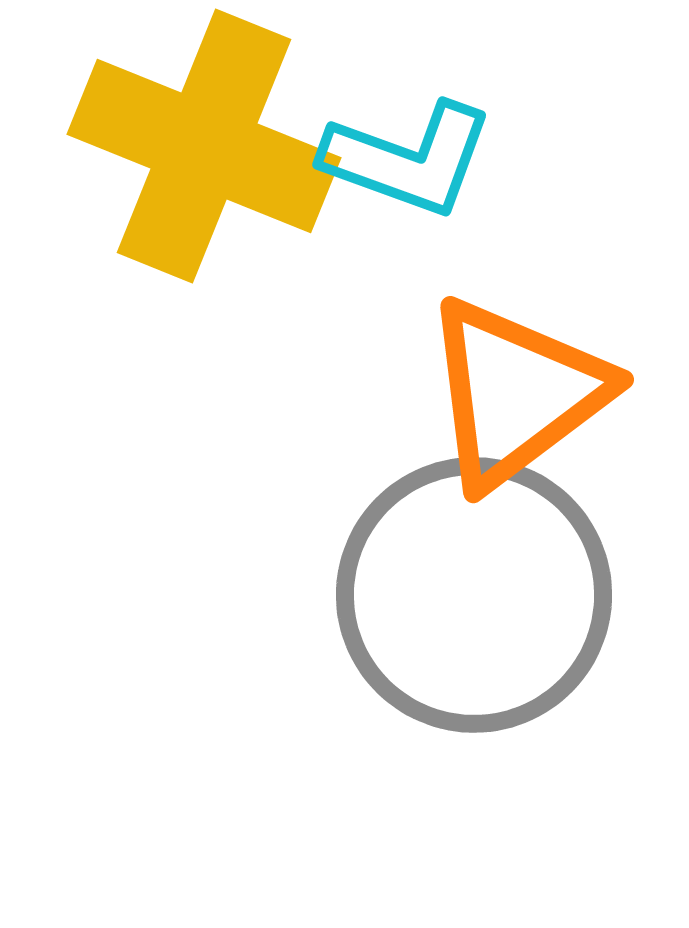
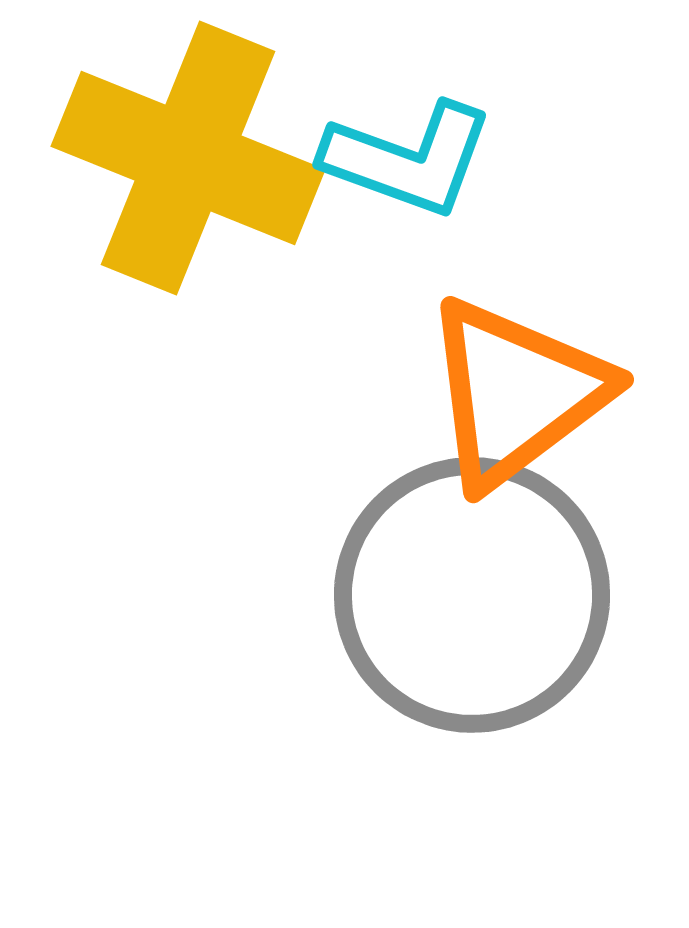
yellow cross: moved 16 px left, 12 px down
gray circle: moved 2 px left
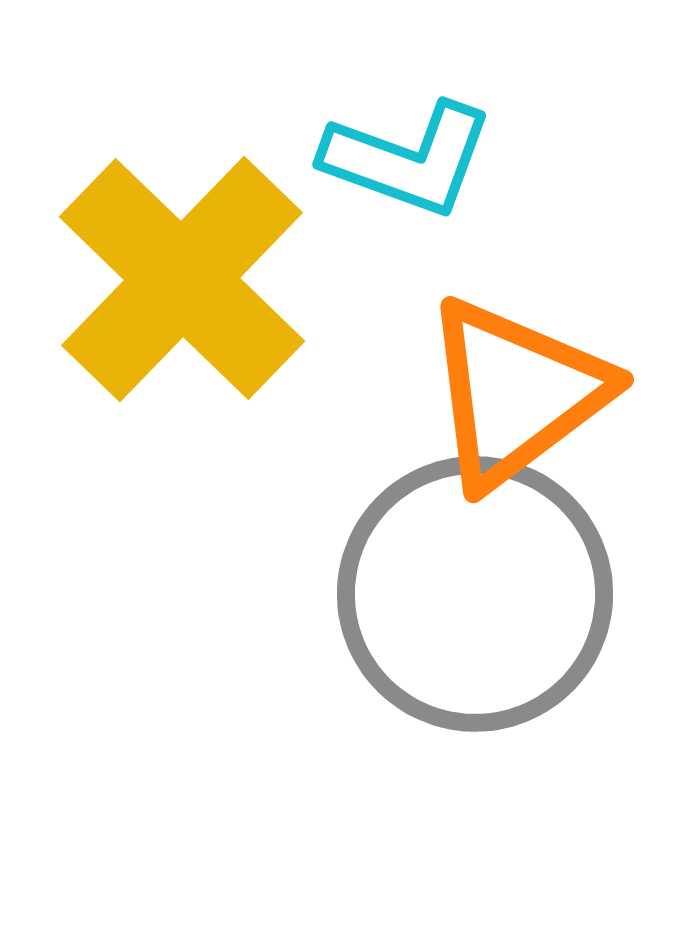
yellow cross: moved 6 px left, 121 px down; rotated 22 degrees clockwise
gray circle: moved 3 px right, 1 px up
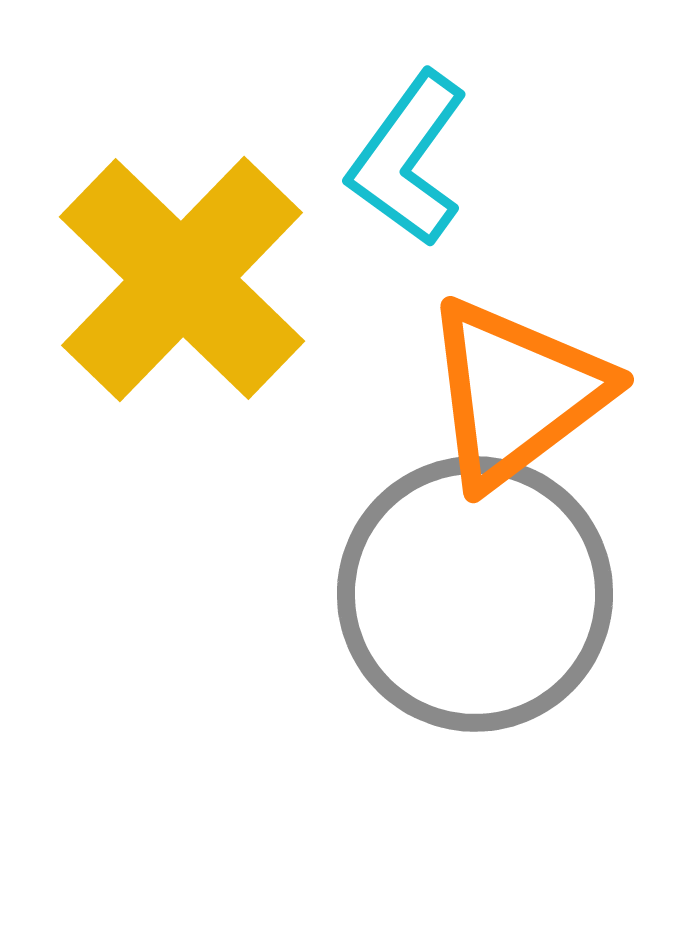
cyan L-shape: rotated 106 degrees clockwise
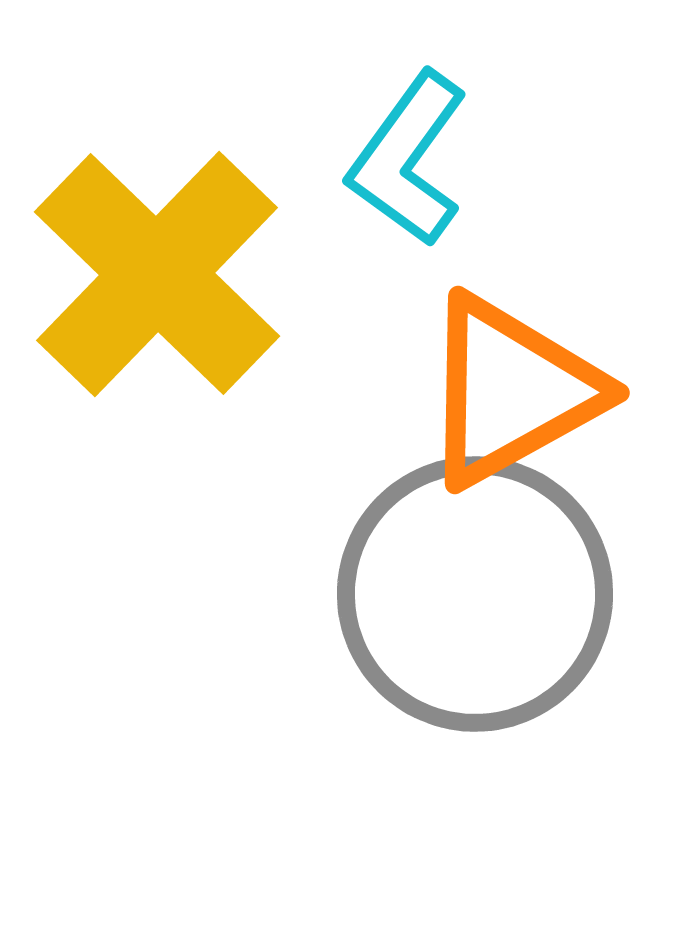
yellow cross: moved 25 px left, 5 px up
orange triangle: moved 5 px left, 2 px up; rotated 8 degrees clockwise
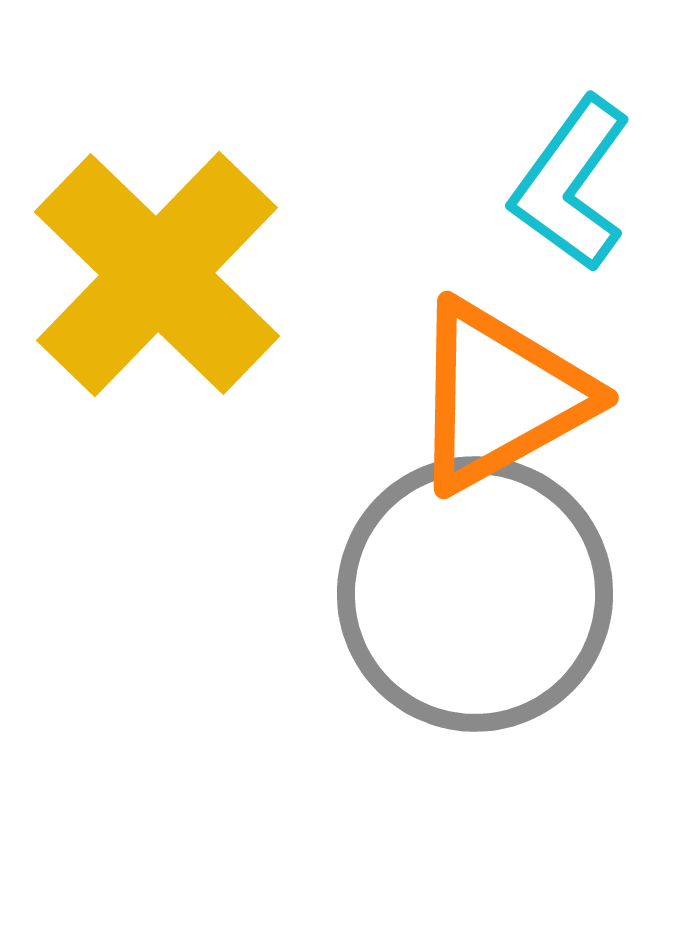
cyan L-shape: moved 163 px right, 25 px down
orange triangle: moved 11 px left, 5 px down
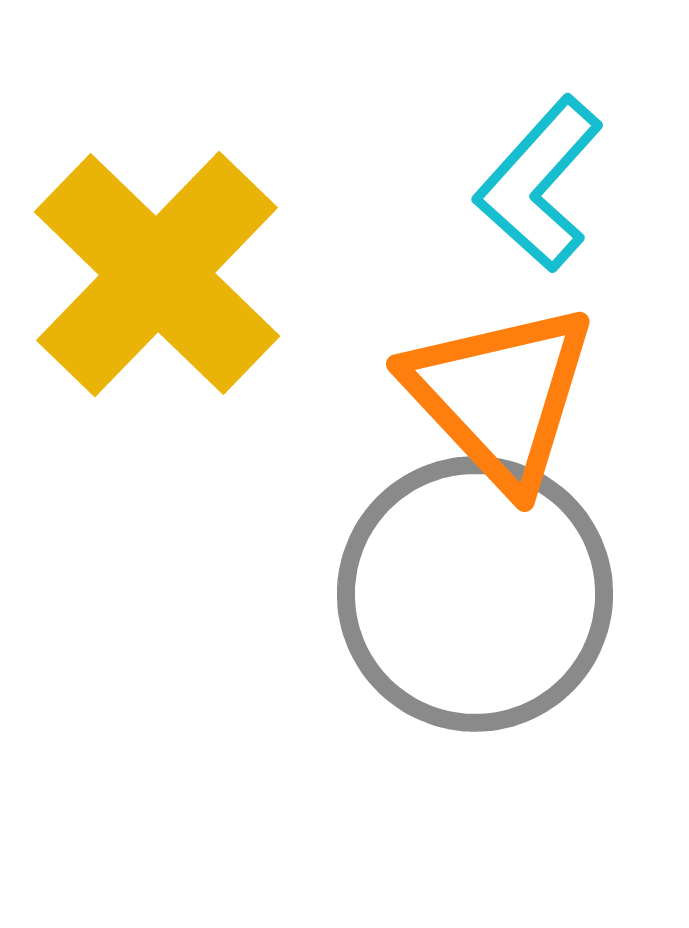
cyan L-shape: moved 32 px left; rotated 6 degrees clockwise
orange triangle: rotated 44 degrees counterclockwise
